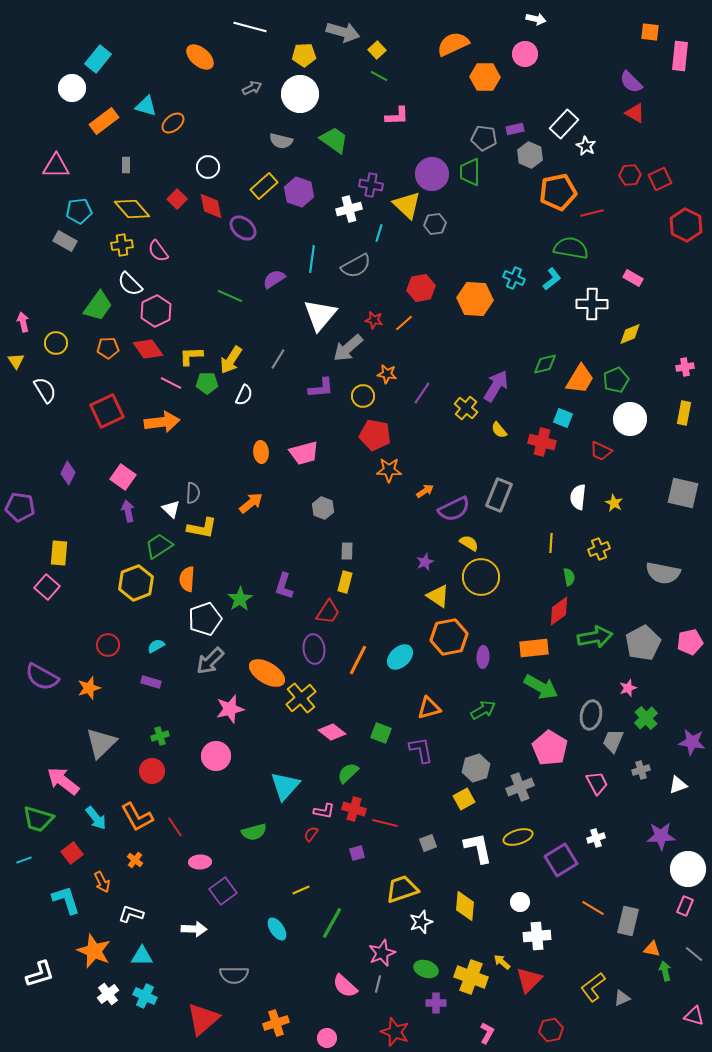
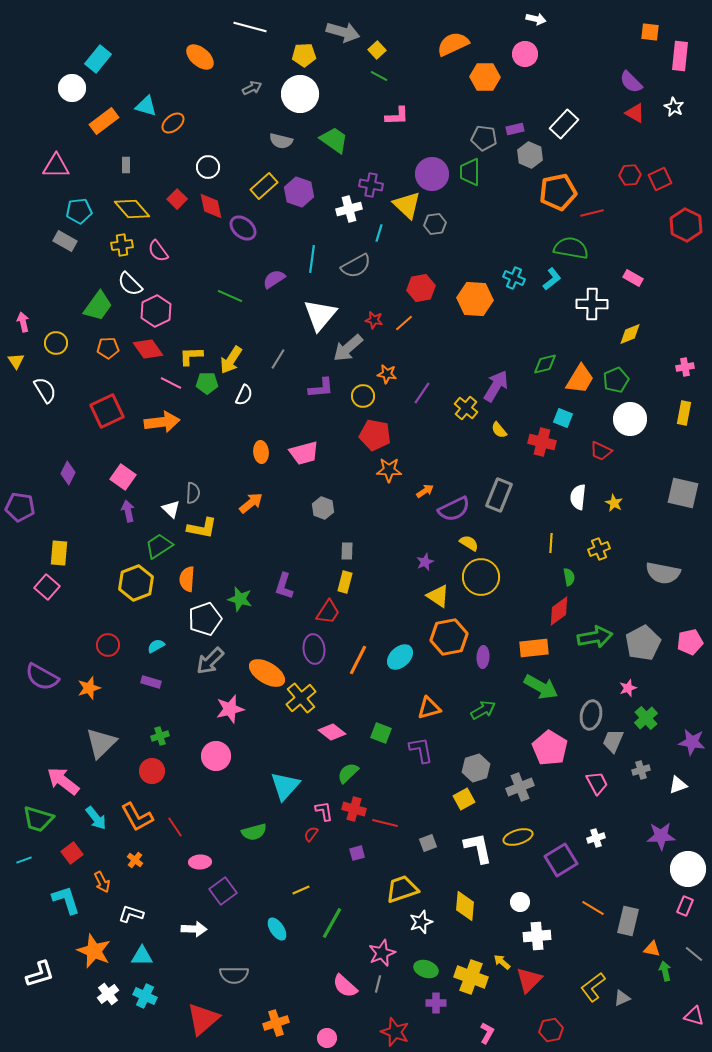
white star at (586, 146): moved 88 px right, 39 px up
green star at (240, 599): rotated 25 degrees counterclockwise
pink L-shape at (324, 811): rotated 110 degrees counterclockwise
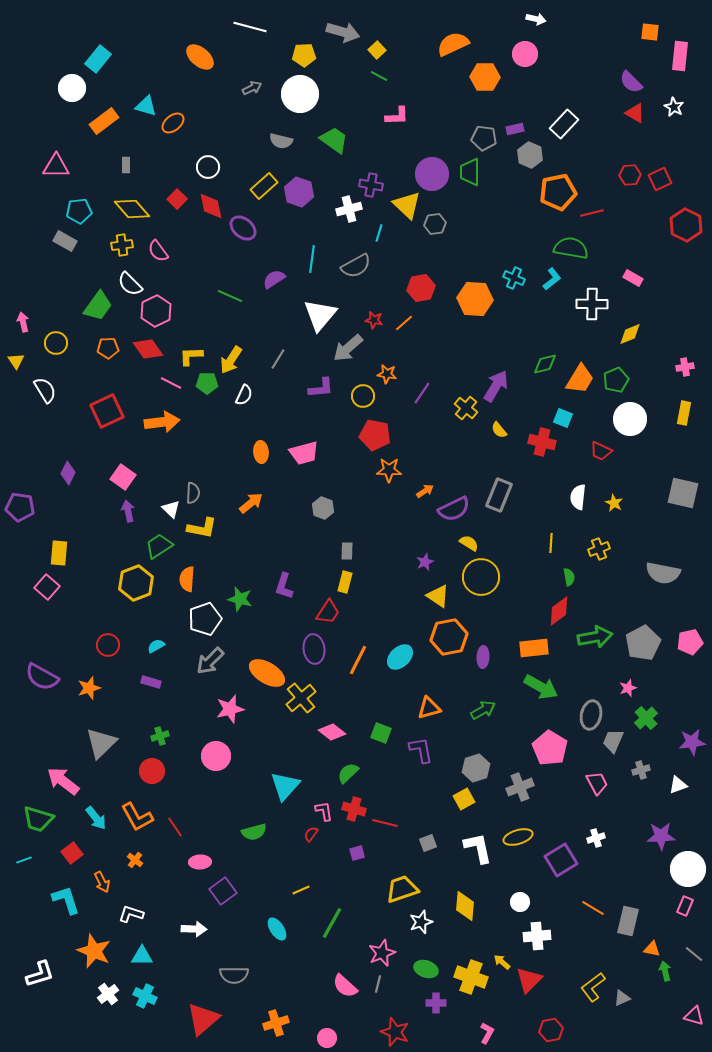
purple star at (692, 742): rotated 16 degrees counterclockwise
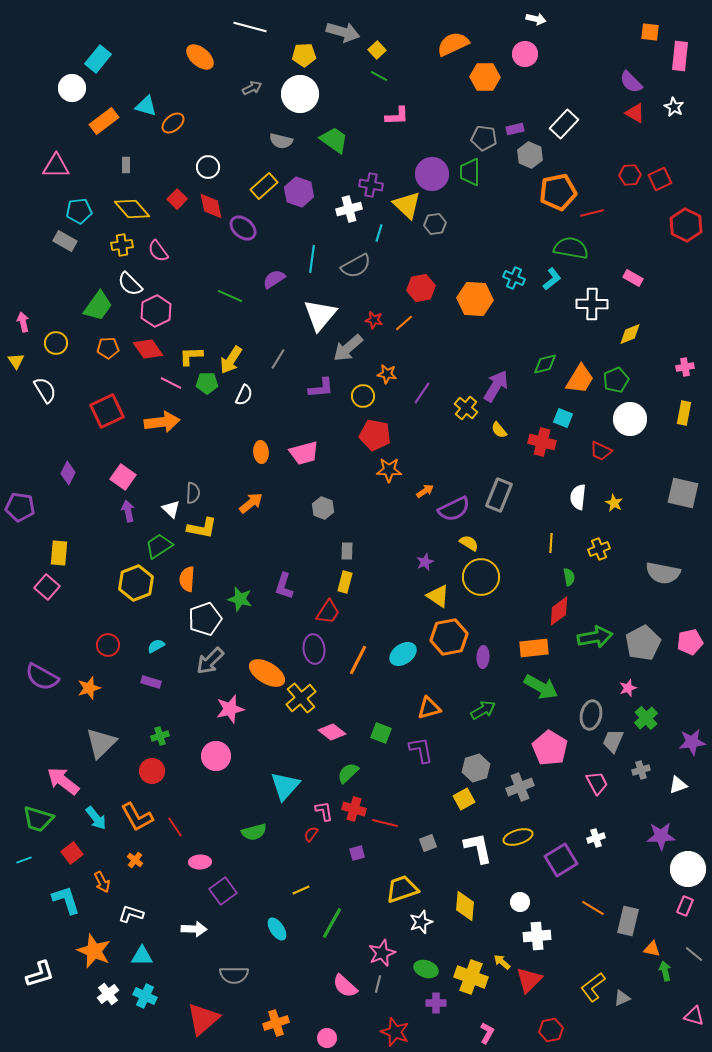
cyan ellipse at (400, 657): moved 3 px right, 3 px up; rotated 8 degrees clockwise
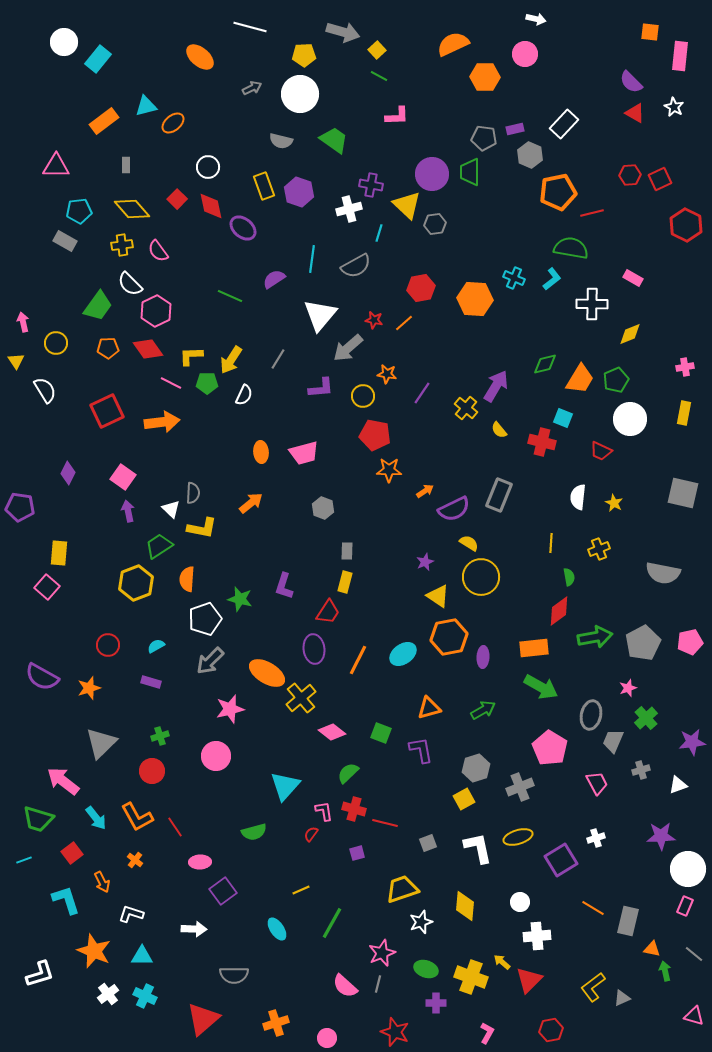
white circle at (72, 88): moved 8 px left, 46 px up
cyan triangle at (146, 106): rotated 30 degrees counterclockwise
yellow rectangle at (264, 186): rotated 68 degrees counterclockwise
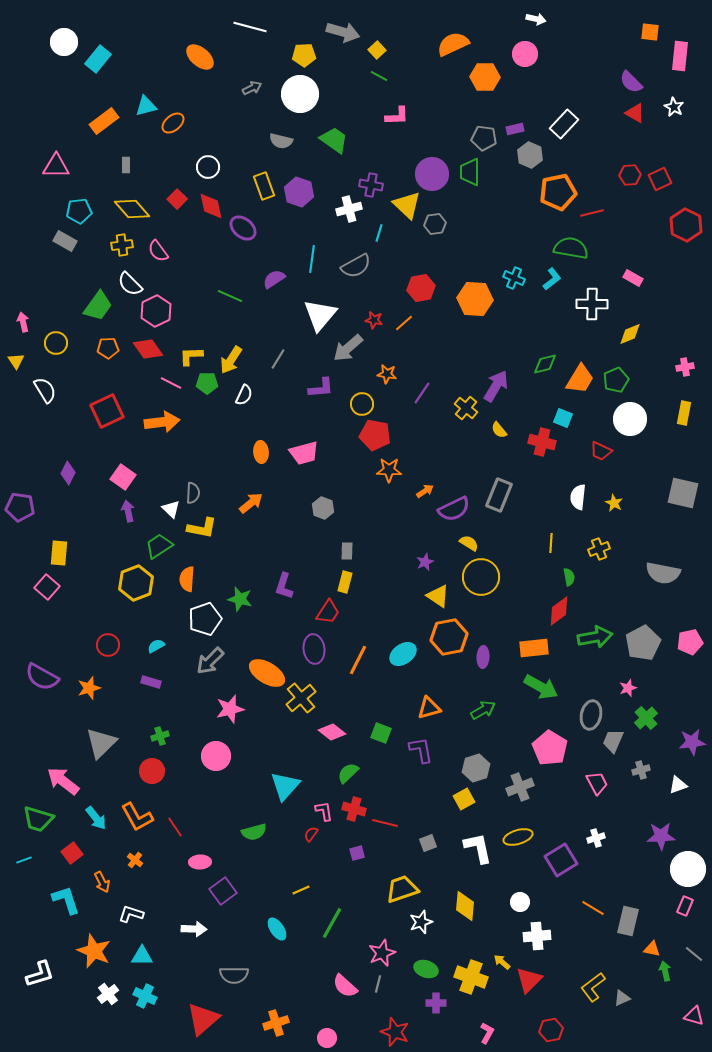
yellow circle at (363, 396): moved 1 px left, 8 px down
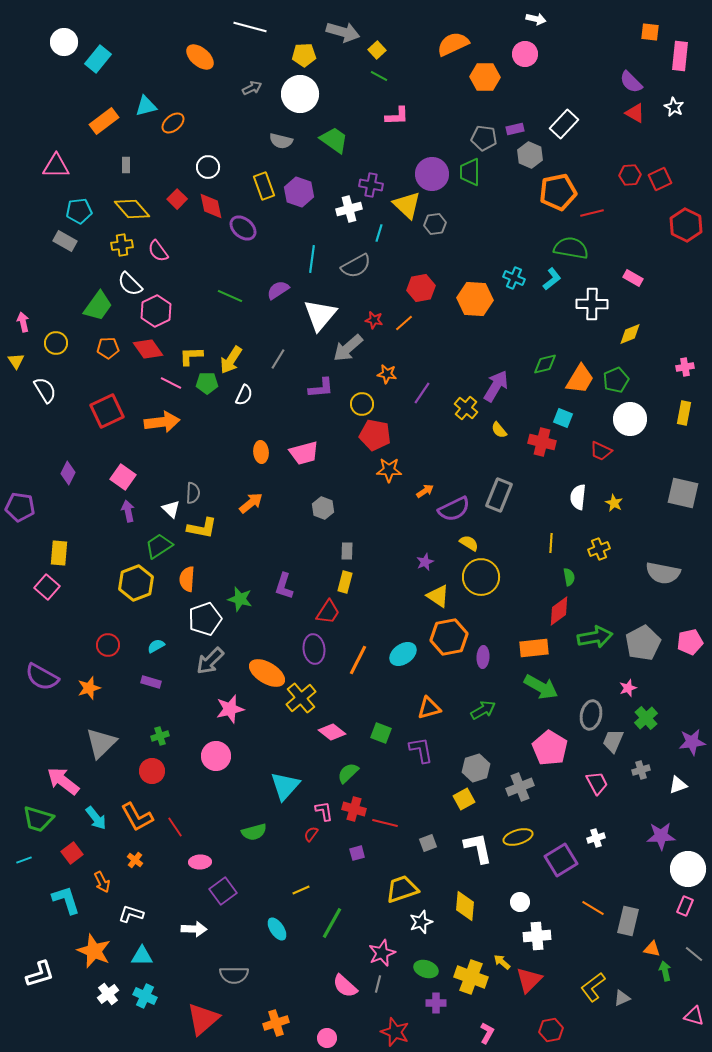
purple semicircle at (274, 279): moved 4 px right, 11 px down
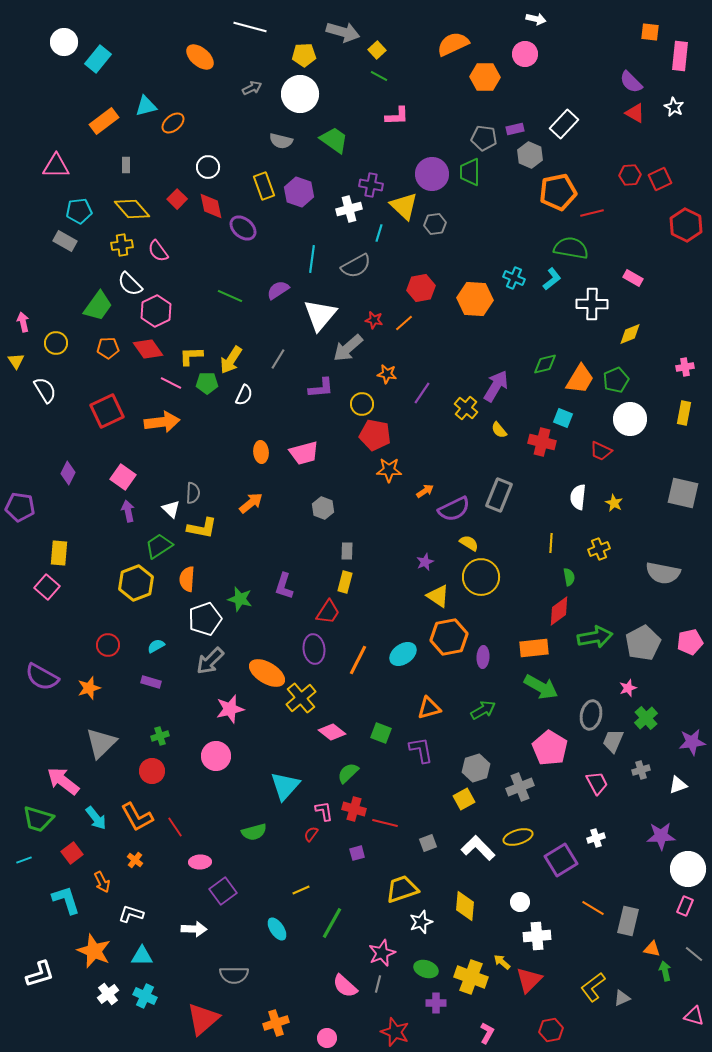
yellow triangle at (407, 205): moved 3 px left, 1 px down
white L-shape at (478, 848): rotated 32 degrees counterclockwise
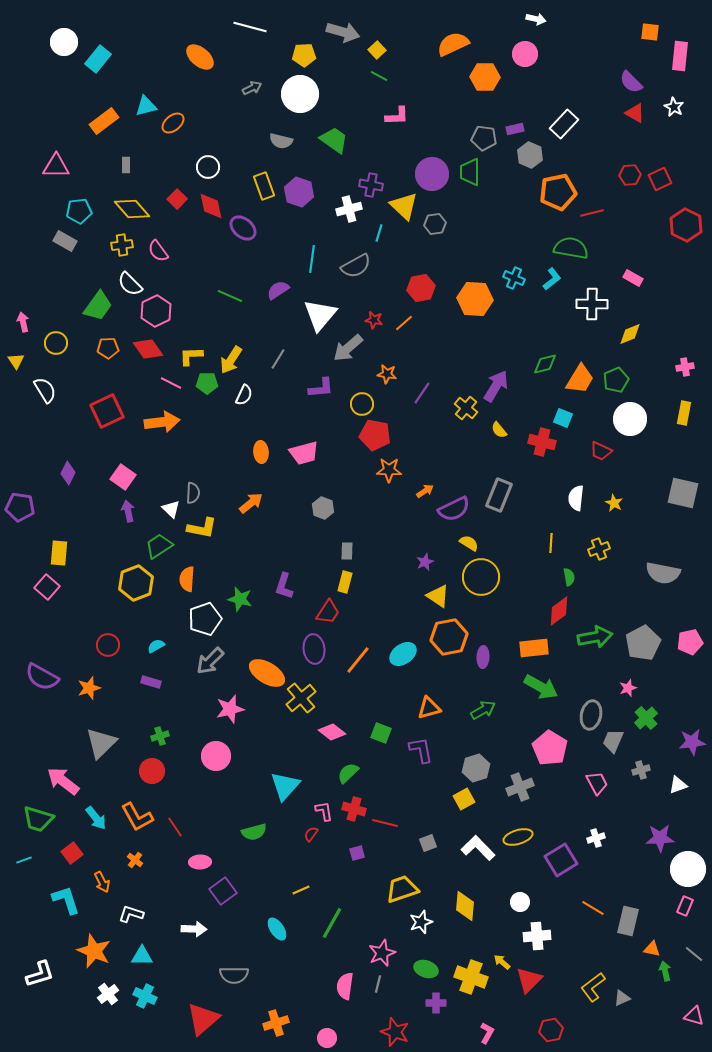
white semicircle at (578, 497): moved 2 px left, 1 px down
orange line at (358, 660): rotated 12 degrees clockwise
purple star at (661, 836): moved 1 px left, 2 px down
pink semicircle at (345, 986): rotated 56 degrees clockwise
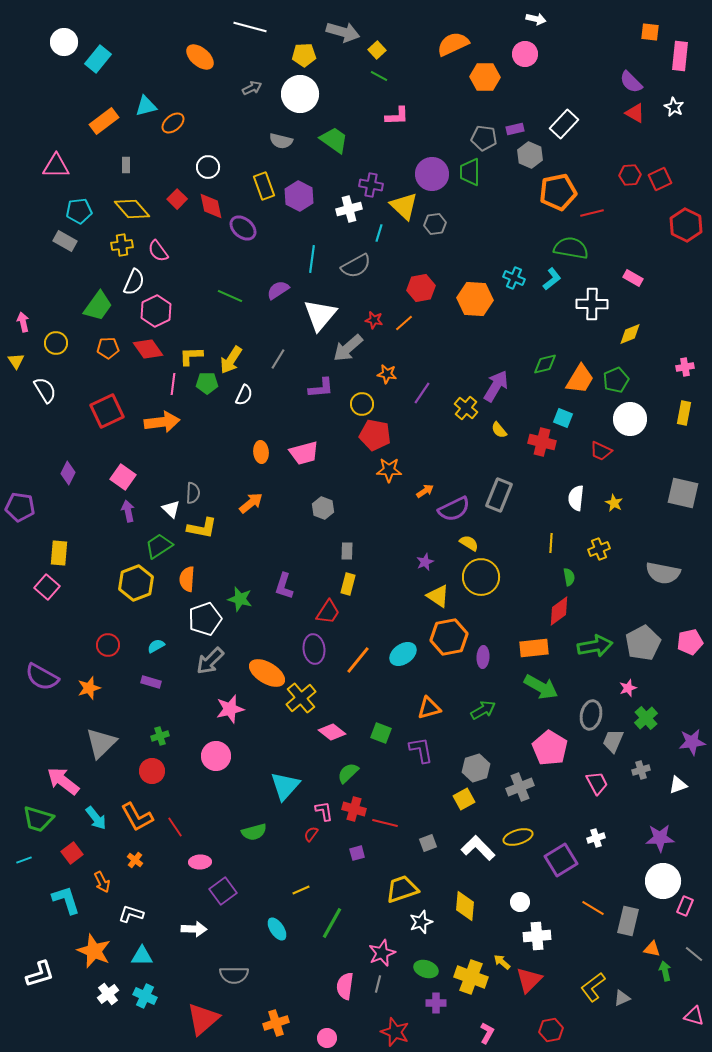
purple hexagon at (299, 192): moved 4 px down; rotated 8 degrees clockwise
white semicircle at (130, 284): moved 4 px right, 2 px up; rotated 112 degrees counterclockwise
pink line at (171, 383): moved 2 px right, 1 px down; rotated 70 degrees clockwise
yellow rectangle at (345, 582): moved 3 px right, 2 px down
green arrow at (595, 637): moved 9 px down
white circle at (688, 869): moved 25 px left, 12 px down
